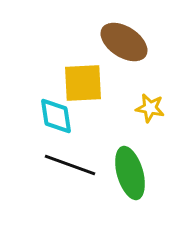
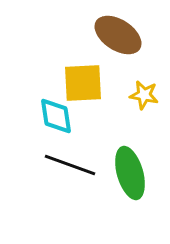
brown ellipse: moved 6 px left, 7 px up
yellow star: moved 6 px left, 13 px up
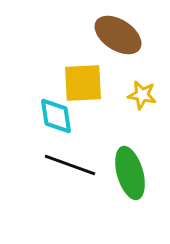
yellow star: moved 2 px left
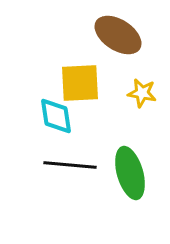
yellow square: moved 3 px left
yellow star: moved 2 px up
black line: rotated 15 degrees counterclockwise
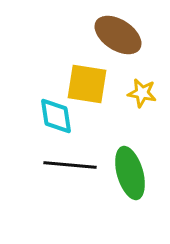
yellow square: moved 7 px right, 1 px down; rotated 12 degrees clockwise
